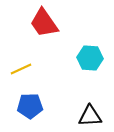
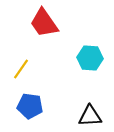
yellow line: rotated 30 degrees counterclockwise
blue pentagon: rotated 10 degrees clockwise
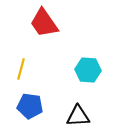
cyan hexagon: moved 2 px left, 12 px down
yellow line: rotated 20 degrees counterclockwise
black triangle: moved 12 px left
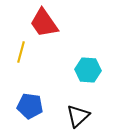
yellow line: moved 17 px up
black triangle: rotated 40 degrees counterclockwise
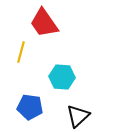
cyan hexagon: moved 26 px left, 7 px down
blue pentagon: moved 1 px down
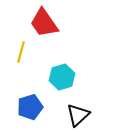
cyan hexagon: rotated 20 degrees counterclockwise
blue pentagon: rotated 25 degrees counterclockwise
black triangle: moved 1 px up
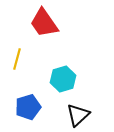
yellow line: moved 4 px left, 7 px down
cyan hexagon: moved 1 px right, 2 px down
blue pentagon: moved 2 px left
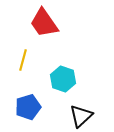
yellow line: moved 6 px right, 1 px down
cyan hexagon: rotated 25 degrees counterclockwise
black triangle: moved 3 px right, 1 px down
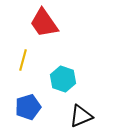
black triangle: rotated 20 degrees clockwise
